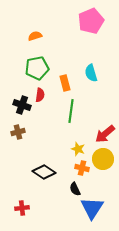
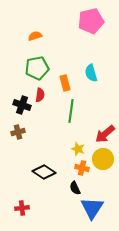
pink pentagon: rotated 10 degrees clockwise
black semicircle: moved 1 px up
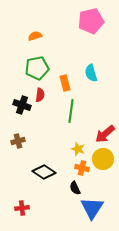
brown cross: moved 9 px down
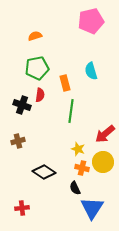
cyan semicircle: moved 2 px up
yellow circle: moved 3 px down
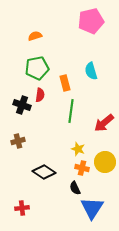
red arrow: moved 1 px left, 11 px up
yellow circle: moved 2 px right
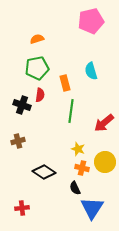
orange semicircle: moved 2 px right, 3 px down
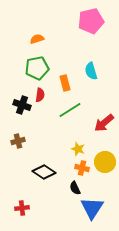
green line: moved 1 px left, 1 px up; rotated 50 degrees clockwise
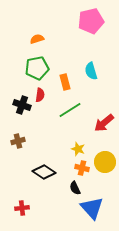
orange rectangle: moved 1 px up
blue triangle: rotated 15 degrees counterclockwise
